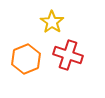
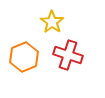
orange hexagon: moved 2 px left, 2 px up
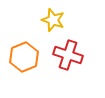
yellow star: moved 1 px right, 2 px up; rotated 15 degrees counterclockwise
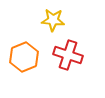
yellow star: rotated 15 degrees counterclockwise
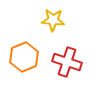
red cross: moved 1 px left, 7 px down
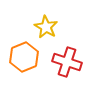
yellow star: moved 7 px left, 7 px down; rotated 25 degrees clockwise
